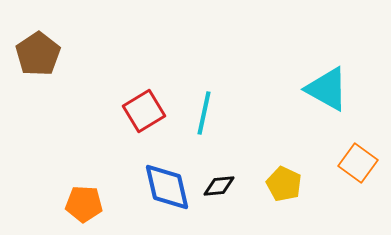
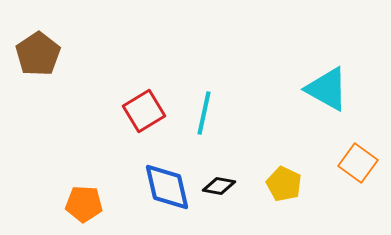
black diamond: rotated 16 degrees clockwise
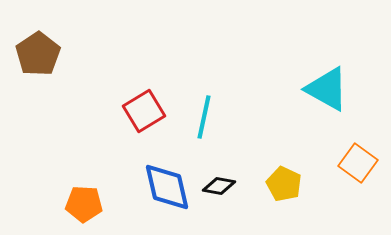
cyan line: moved 4 px down
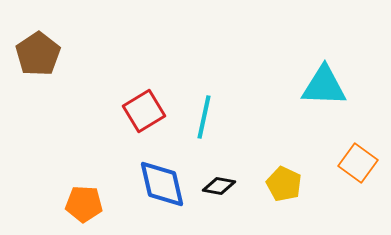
cyan triangle: moved 3 px left, 3 px up; rotated 27 degrees counterclockwise
blue diamond: moved 5 px left, 3 px up
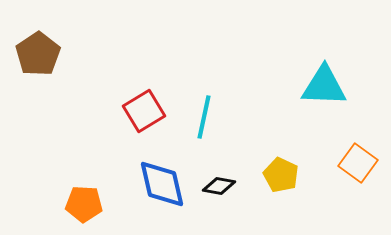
yellow pentagon: moved 3 px left, 9 px up
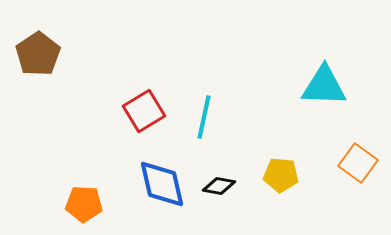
yellow pentagon: rotated 20 degrees counterclockwise
